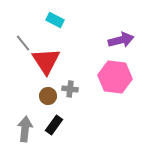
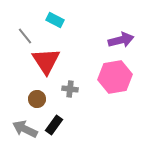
gray line: moved 2 px right, 7 px up
pink hexagon: rotated 16 degrees counterclockwise
brown circle: moved 11 px left, 3 px down
gray arrow: rotated 70 degrees counterclockwise
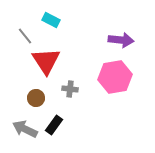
cyan rectangle: moved 4 px left
purple arrow: rotated 20 degrees clockwise
brown circle: moved 1 px left, 1 px up
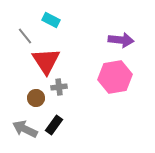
gray cross: moved 11 px left, 2 px up; rotated 14 degrees counterclockwise
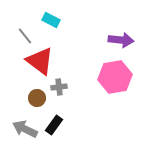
red triangle: moved 6 px left; rotated 20 degrees counterclockwise
brown circle: moved 1 px right
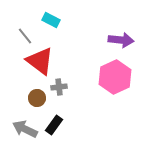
pink hexagon: rotated 16 degrees counterclockwise
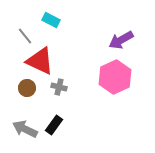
purple arrow: rotated 145 degrees clockwise
red triangle: rotated 12 degrees counterclockwise
gray cross: rotated 21 degrees clockwise
brown circle: moved 10 px left, 10 px up
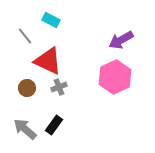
red triangle: moved 8 px right
gray cross: rotated 35 degrees counterclockwise
gray arrow: rotated 15 degrees clockwise
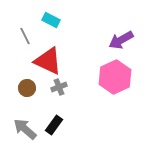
gray line: rotated 12 degrees clockwise
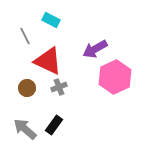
purple arrow: moved 26 px left, 9 px down
